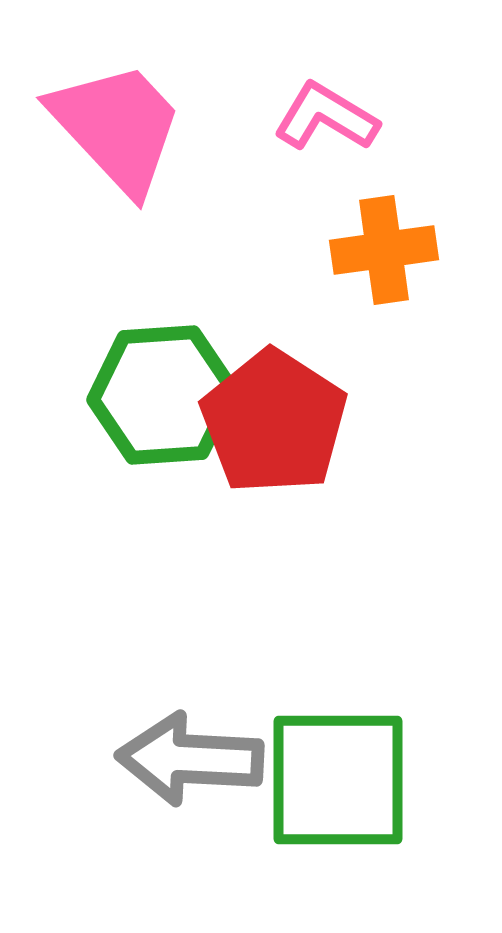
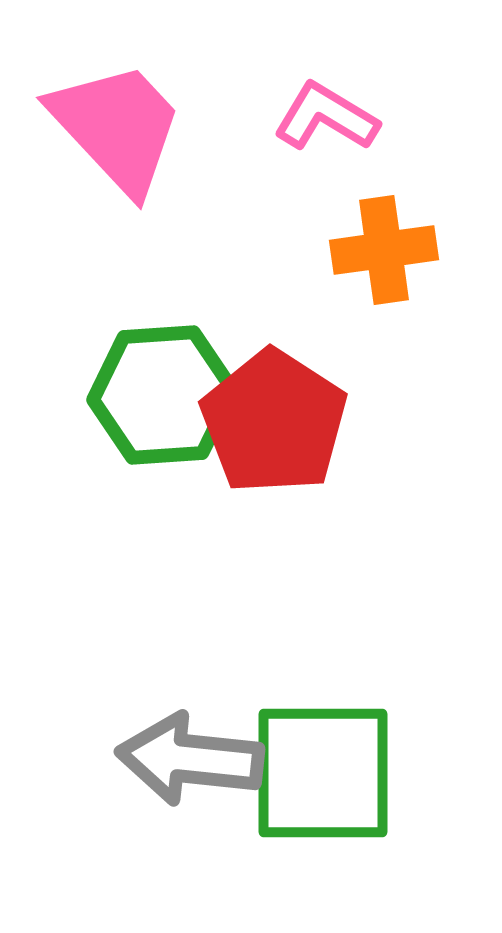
gray arrow: rotated 3 degrees clockwise
green square: moved 15 px left, 7 px up
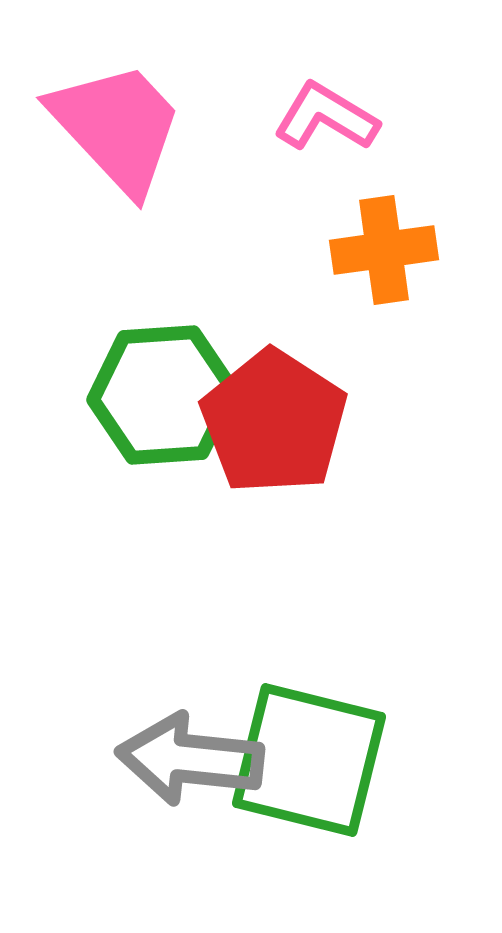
green square: moved 14 px left, 13 px up; rotated 14 degrees clockwise
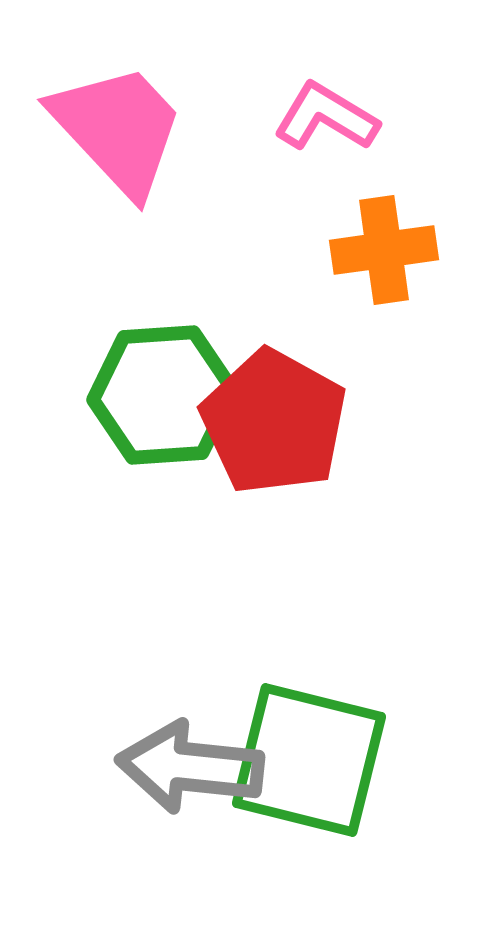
pink trapezoid: moved 1 px right, 2 px down
red pentagon: rotated 4 degrees counterclockwise
gray arrow: moved 8 px down
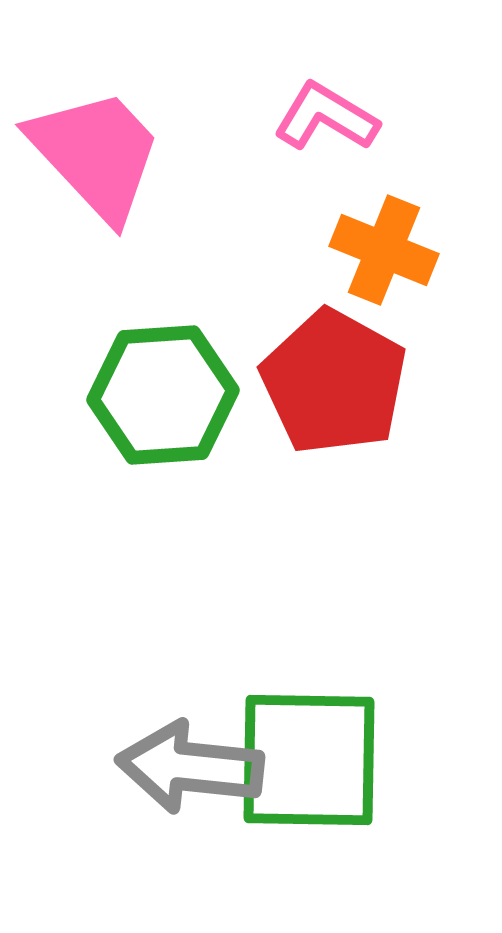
pink trapezoid: moved 22 px left, 25 px down
orange cross: rotated 30 degrees clockwise
red pentagon: moved 60 px right, 40 px up
green square: rotated 13 degrees counterclockwise
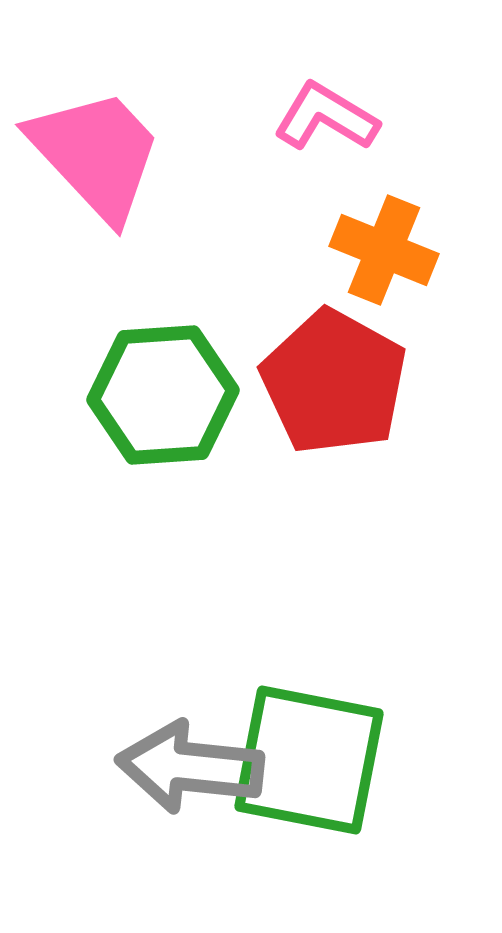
green square: rotated 10 degrees clockwise
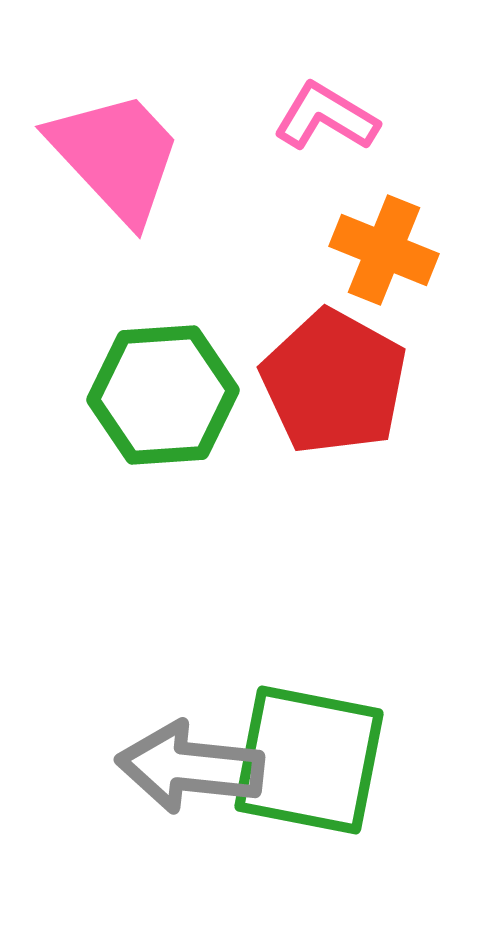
pink trapezoid: moved 20 px right, 2 px down
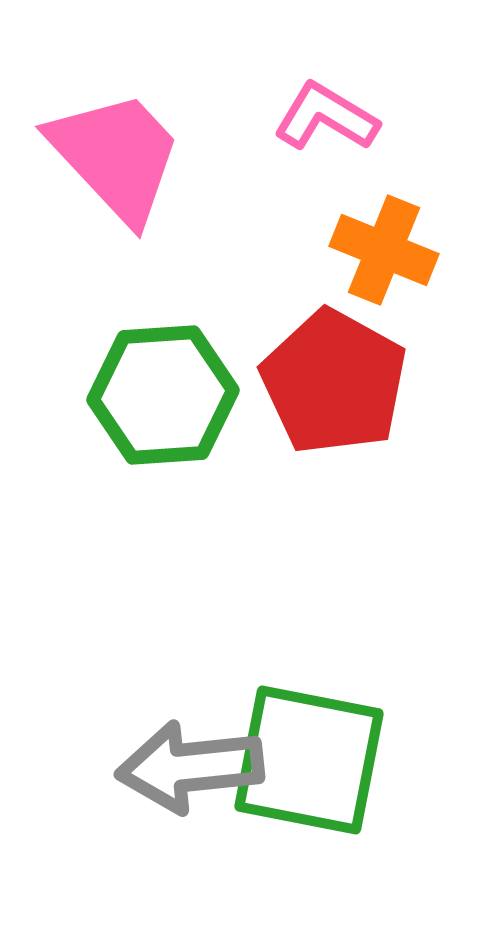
gray arrow: rotated 12 degrees counterclockwise
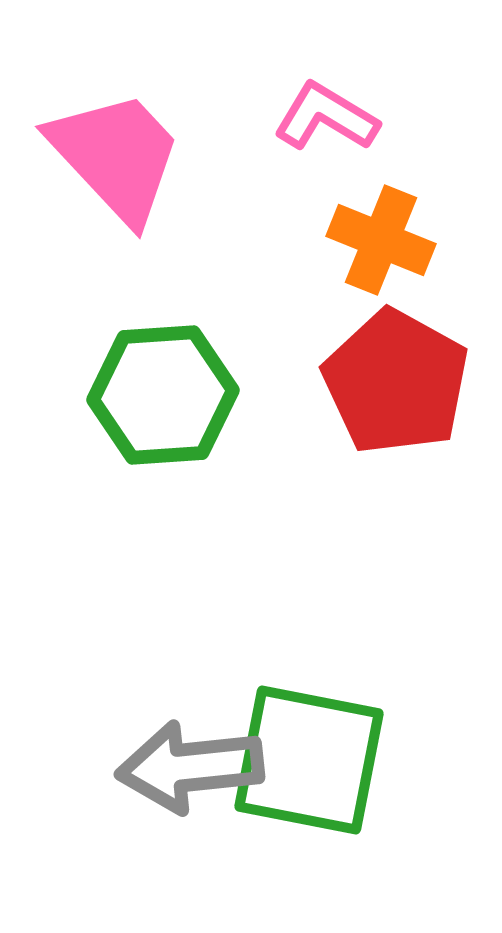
orange cross: moved 3 px left, 10 px up
red pentagon: moved 62 px right
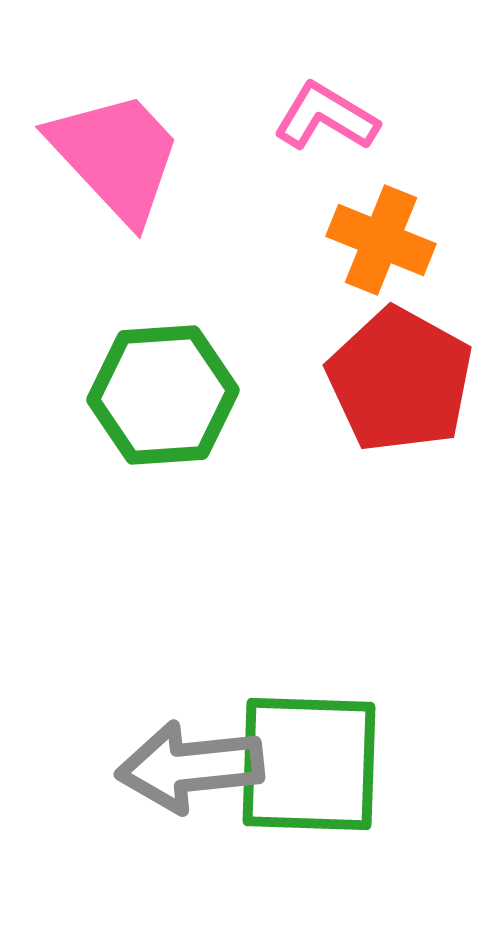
red pentagon: moved 4 px right, 2 px up
green square: moved 4 px down; rotated 9 degrees counterclockwise
